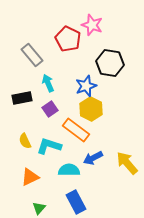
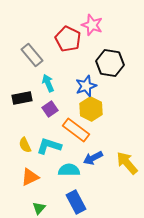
yellow semicircle: moved 4 px down
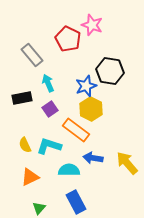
black hexagon: moved 8 px down
blue arrow: rotated 36 degrees clockwise
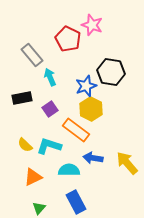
black hexagon: moved 1 px right, 1 px down
cyan arrow: moved 2 px right, 6 px up
yellow semicircle: rotated 21 degrees counterclockwise
orange triangle: moved 3 px right
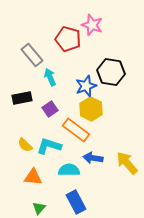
red pentagon: rotated 10 degrees counterclockwise
orange triangle: rotated 30 degrees clockwise
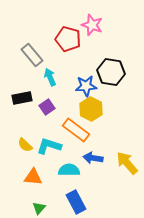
blue star: rotated 15 degrees clockwise
purple square: moved 3 px left, 2 px up
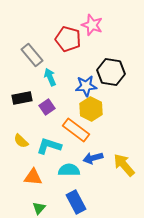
yellow semicircle: moved 4 px left, 4 px up
blue arrow: rotated 24 degrees counterclockwise
yellow arrow: moved 3 px left, 2 px down
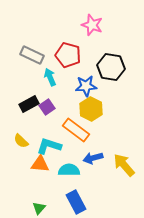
red pentagon: moved 16 px down
gray rectangle: rotated 25 degrees counterclockwise
black hexagon: moved 5 px up
black rectangle: moved 7 px right, 6 px down; rotated 18 degrees counterclockwise
orange triangle: moved 7 px right, 13 px up
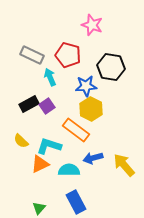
purple square: moved 1 px up
orange triangle: rotated 30 degrees counterclockwise
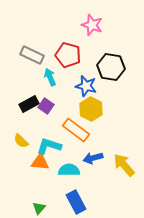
blue star: rotated 20 degrees clockwise
purple square: moved 1 px left; rotated 21 degrees counterclockwise
orange triangle: moved 2 px up; rotated 30 degrees clockwise
